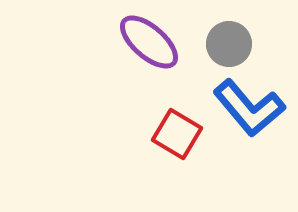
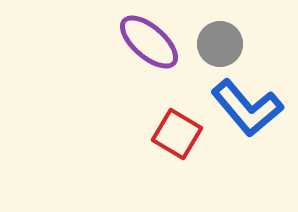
gray circle: moved 9 px left
blue L-shape: moved 2 px left
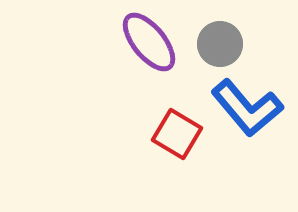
purple ellipse: rotated 10 degrees clockwise
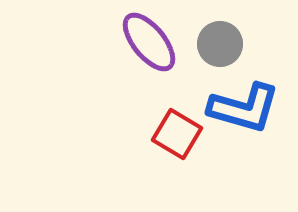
blue L-shape: moved 3 px left; rotated 34 degrees counterclockwise
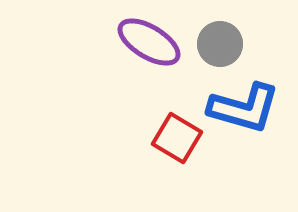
purple ellipse: rotated 20 degrees counterclockwise
red square: moved 4 px down
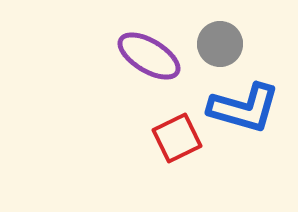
purple ellipse: moved 14 px down
red square: rotated 33 degrees clockwise
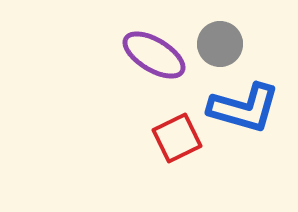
purple ellipse: moved 5 px right, 1 px up
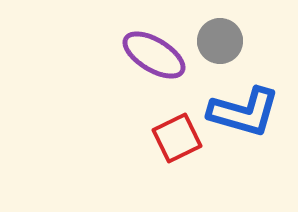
gray circle: moved 3 px up
blue L-shape: moved 4 px down
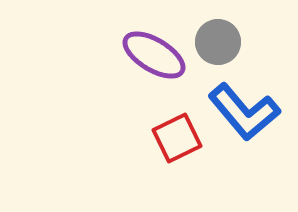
gray circle: moved 2 px left, 1 px down
blue L-shape: rotated 34 degrees clockwise
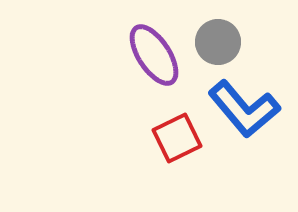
purple ellipse: rotated 26 degrees clockwise
blue L-shape: moved 3 px up
